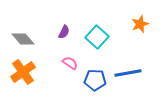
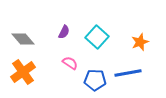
orange star: moved 18 px down
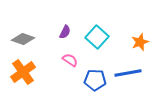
purple semicircle: moved 1 px right
gray diamond: rotated 30 degrees counterclockwise
pink semicircle: moved 3 px up
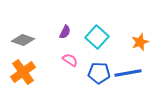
gray diamond: moved 1 px down
blue pentagon: moved 4 px right, 7 px up
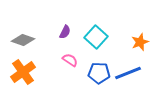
cyan square: moved 1 px left
blue line: rotated 12 degrees counterclockwise
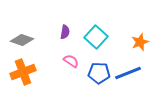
purple semicircle: rotated 16 degrees counterclockwise
gray diamond: moved 1 px left
pink semicircle: moved 1 px right, 1 px down
orange cross: rotated 15 degrees clockwise
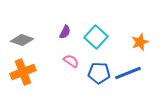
purple semicircle: rotated 16 degrees clockwise
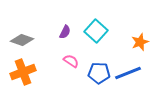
cyan square: moved 6 px up
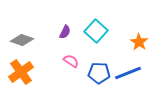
orange star: moved 1 px left; rotated 18 degrees counterclockwise
orange cross: moved 2 px left; rotated 15 degrees counterclockwise
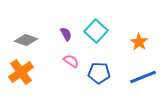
purple semicircle: moved 1 px right, 2 px down; rotated 56 degrees counterclockwise
gray diamond: moved 4 px right
blue line: moved 15 px right, 4 px down
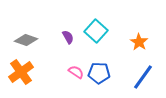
purple semicircle: moved 2 px right, 3 px down
pink semicircle: moved 5 px right, 11 px down
blue line: rotated 32 degrees counterclockwise
